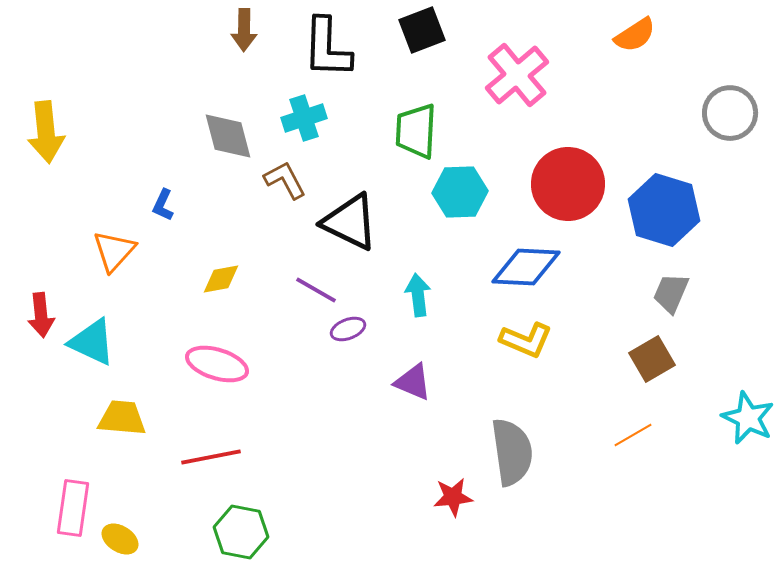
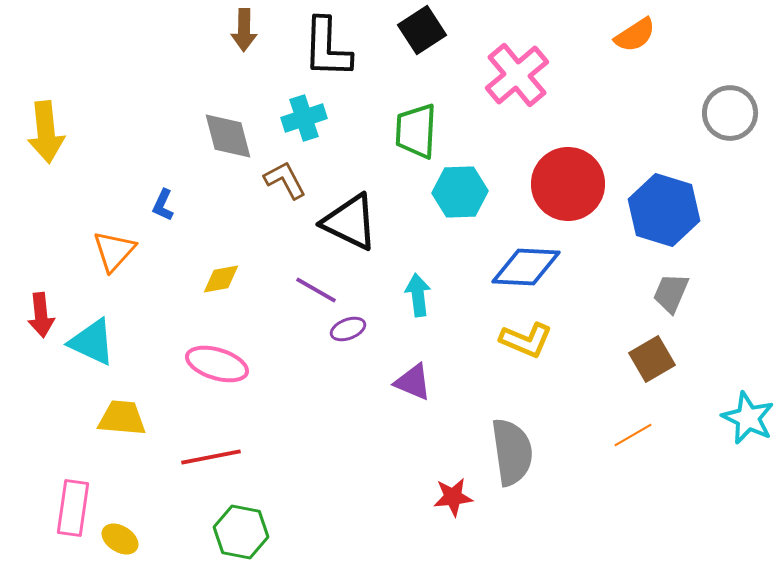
black square: rotated 12 degrees counterclockwise
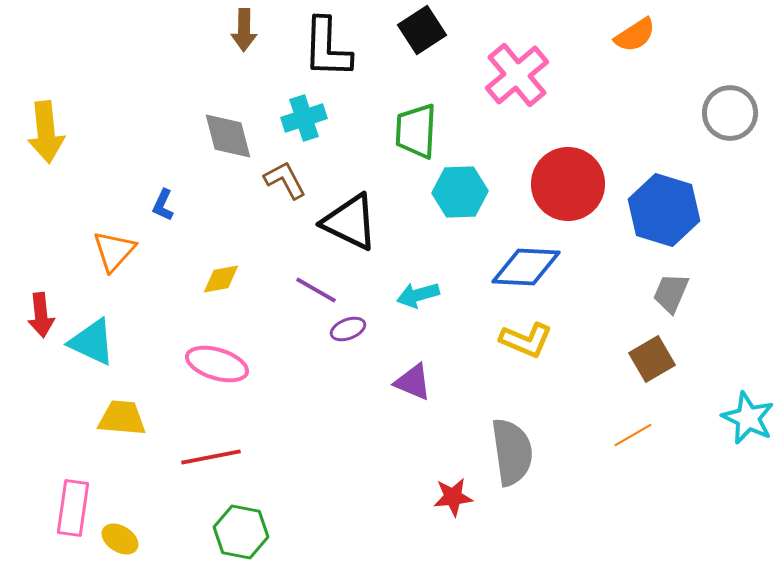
cyan arrow: rotated 99 degrees counterclockwise
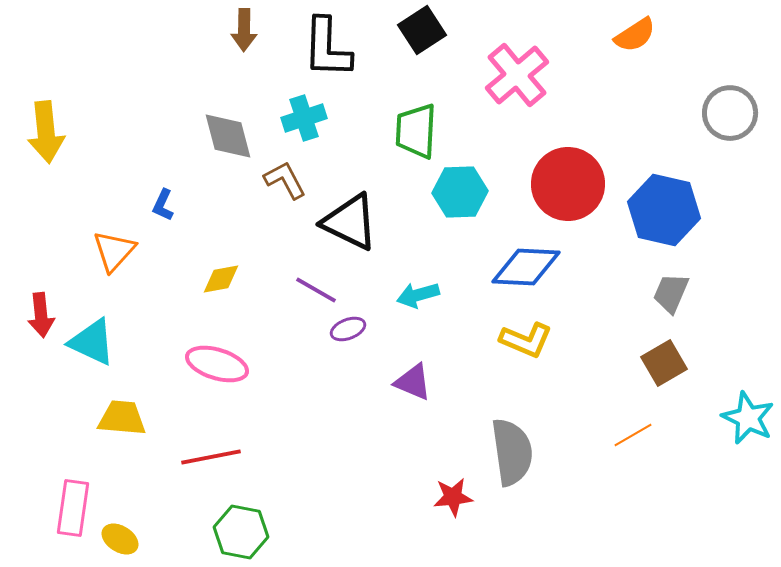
blue hexagon: rotated 4 degrees counterclockwise
brown square: moved 12 px right, 4 px down
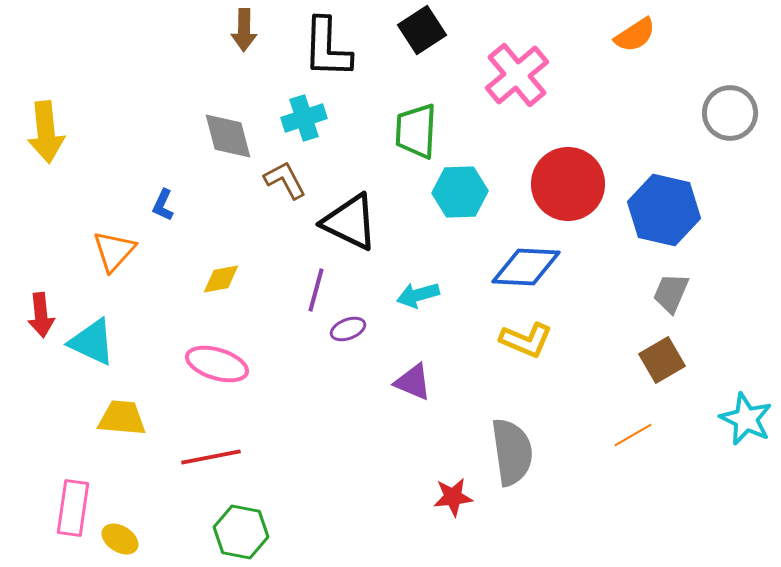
purple line: rotated 75 degrees clockwise
brown square: moved 2 px left, 3 px up
cyan star: moved 2 px left, 1 px down
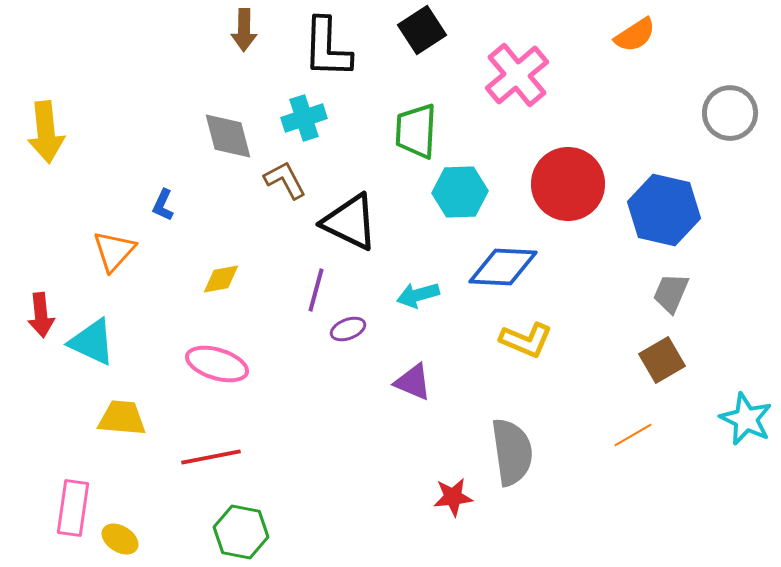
blue diamond: moved 23 px left
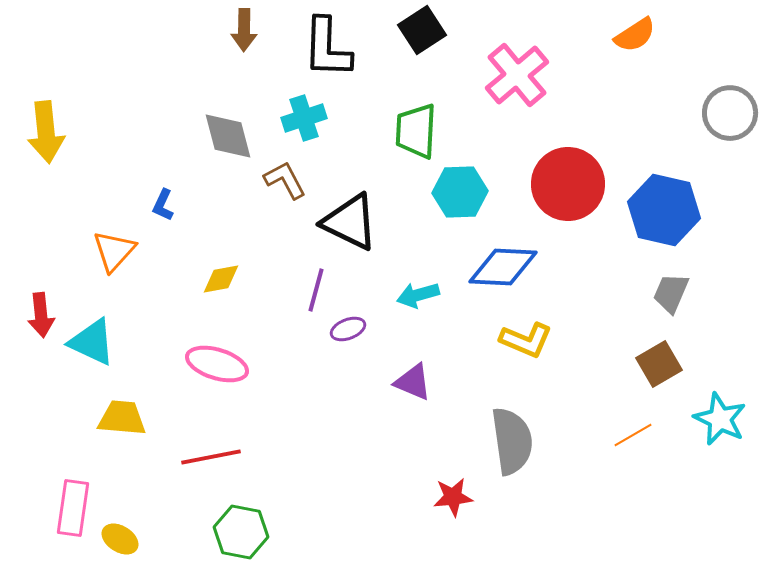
brown square: moved 3 px left, 4 px down
cyan star: moved 26 px left
gray semicircle: moved 11 px up
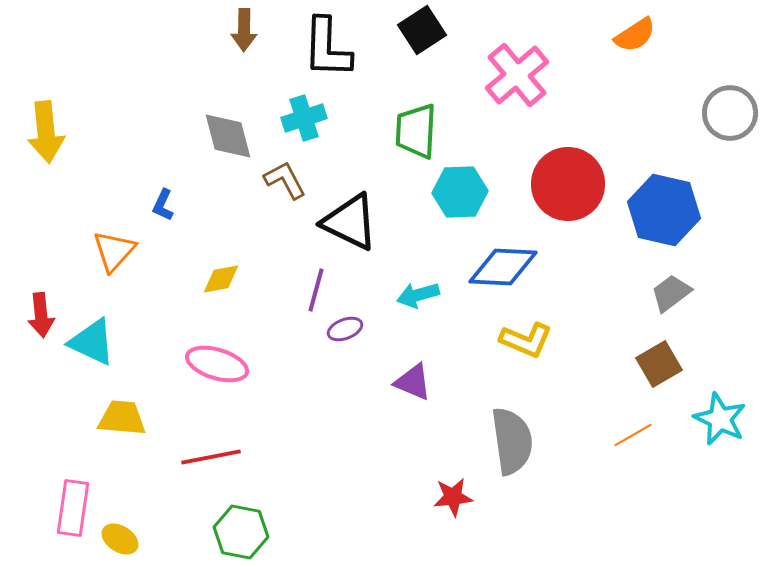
gray trapezoid: rotated 30 degrees clockwise
purple ellipse: moved 3 px left
